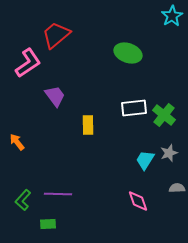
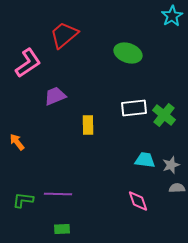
red trapezoid: moved 8 px right
purple trapezoid: rotated 75 degrees counterclockwise
gray star: moved 2 px right, 12 px down
cyan trapezoid: rotated 65 degrees clockwise
green L-shape: rotated 55 degrees clockwise
green rectangle: moved 14 px right, 5 px down
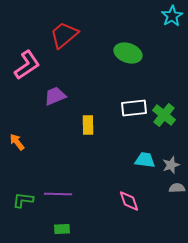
pink L-shape: moved 1 px left, 2 px down
pink diamond: moved 9 px left
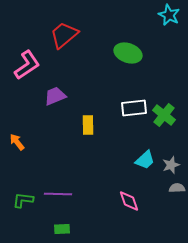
cyan star: moved 3 px left, 1 px up; rotated 15 degrees counterclockwise
cyan trapezoid: rotated 130 degrees clockwise
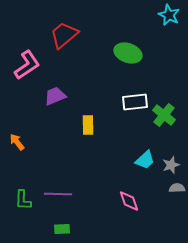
white rectangle: moved 1 px right, 6 px up
green L-shape: rotated 95 degrees counterclockwise
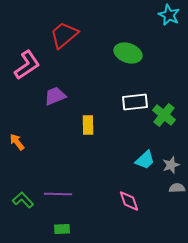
green L-shape: rotated 135 degrees clockwise
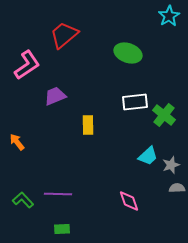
cyan star: moved 1 px down; rotated 15 degrees clockwise
cyan trapezoid: moved 3 px right, 4 px up
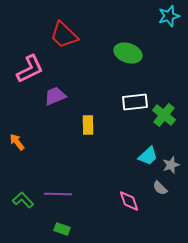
cyan star: rotated 15 degrees clockwise
red trapezoid: rotated 96 degrees counterclockwise
pink L-shape: moved 3 px right, 4 px down; rotated 8 degrees clockwise
gray semicircle: moved 17 px left; rotated 133 degrees counterclockwise
green rectangle: rotated 21 degrees clockwise
